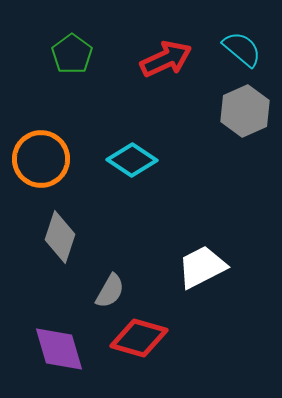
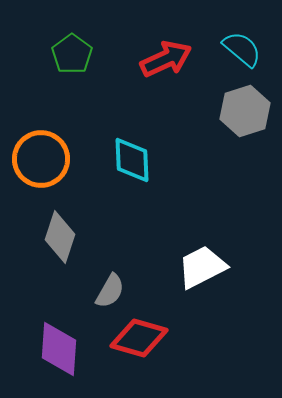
gray hexagon: rotated 6 degrees clockwise
cyan diamond: rotated 54 degrees clockwise
purple diamond: rotated 20 degrees clockwise
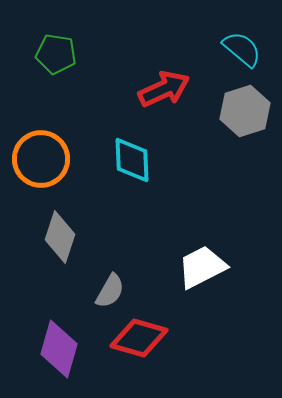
green pentagon: moved 16 px left; rotated 27 degrees counterclockwise
red arrow: moved 2 px left, 30 px down
purple diamond: rotated 12 degrees clockwise
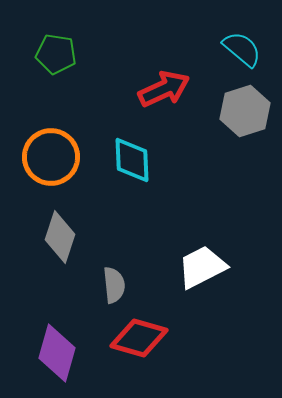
orange circle: moved 10 px right, 2 px up
gray semicircle: moved 4 px right, 6 px up; rotated 36 degrees counterclockwise
purple diamond: moved 2 px left, 4 px down
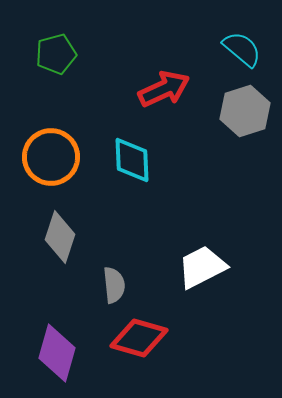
green pentagon: rotated 24 degrees counterclockwise
